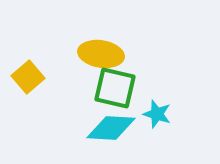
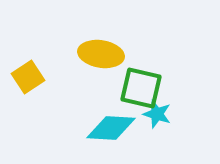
yellow square: rotated 8 degrees clockwise
green square: moved 26 px right
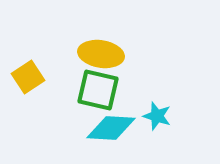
green square: moved 43 px left, 2 px down
cyan star: moved 2 px down
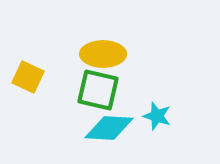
yellow ellipse: moved 2 px right; rotated 9 degrees counterclockwise
yellow square: rotated 32 degrees counterclockwise
cyan diamond: moved 2 px left
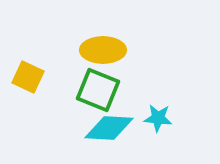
yellow ellipse: moved 4 px up
green square: rotated 9 degrees clockwise
cyan star: moved 1 px right, 2 px down; rotated 12 degrees counterclockwise
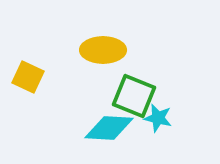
green square: moved 36 px right, 6 px down
cyan star: rotated 8 degrees clockwise
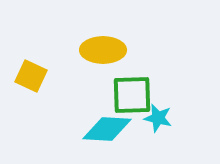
yellow square: moved 3 px right, 1 px up
green square: moved 2 px left, 1 px up; rotated 24 degrees counterclockwise
cyan diamond: moved 2 px left, 1 px down
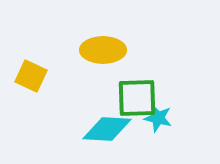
green square: moved 5 px right, 3 px down
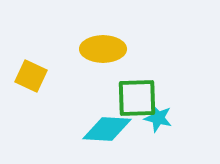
yellow ellipse: moved 1 px up
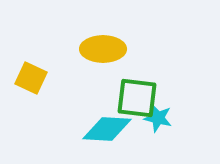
yellow square: moved 2 px down
green square: rotated 9 degrees clockwise
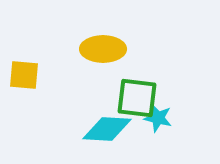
yellow square: moved 7 px left, 3 px up; rotated 20 degrees counterclockwise
